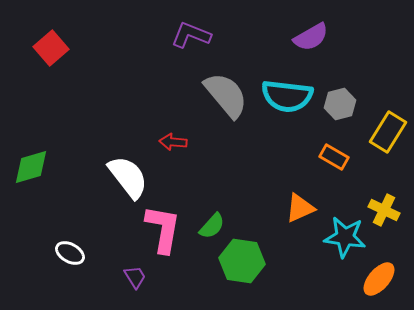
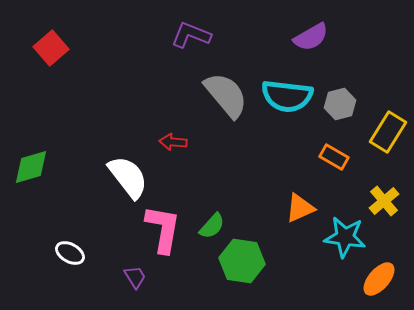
yellow cross: moved 9 px up; rotated 24 degrees clockwise
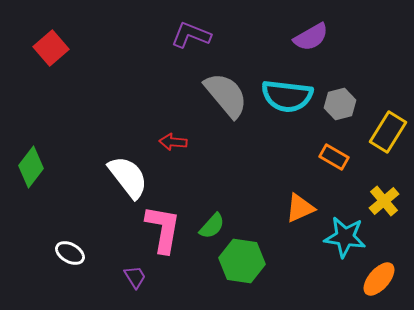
green diamond: rotated 36 degrees counterclockwise
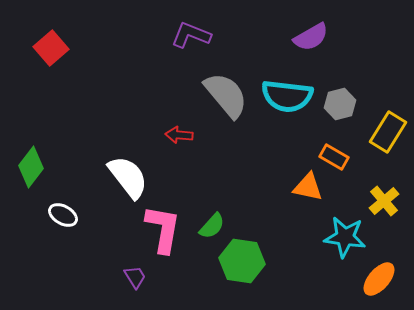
red arrow: moved 6 px right, 7 px up
orange triangle: moved 8 px right, 21 px up; rotated 36 degrees clockwise
white ellipse: moved 7 px left, 38 px up
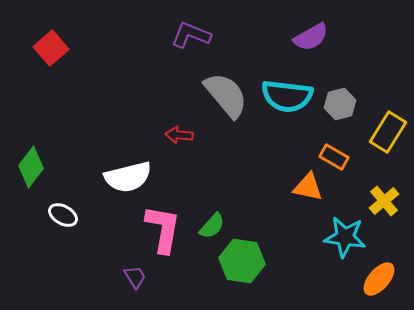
white semicircle: rotated 114 degrees clockwise
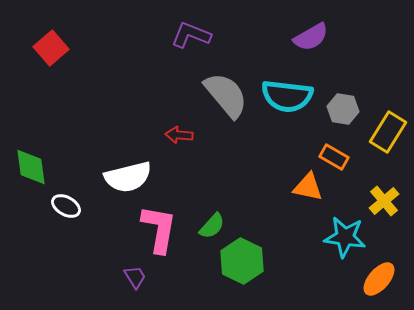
gray hexagon: moved 3 px right, 5 px down; rotated 24 degrees clockwise
green diamond: rotated 45 degrees counterclockwise
white ellipse: moved 3 px right, 9 px up
pink L-shape: moved 4 px left
green hexagon: rotated 18 degrees clockwise
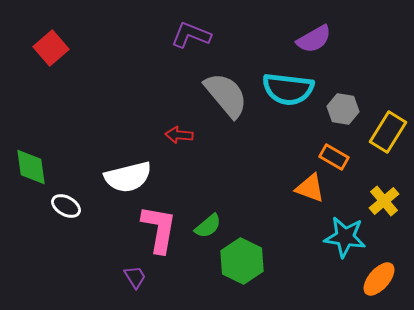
purple semicircle: moved 3 px right, 2 px down
cyan semicircle: moved 1 px right, 7 px up
orange triangle: moved 2 px right, 1 px down; rotated 8 degrees clockwise
green semicircle: moved 4 px left; rotated 8 degrees clockwise
